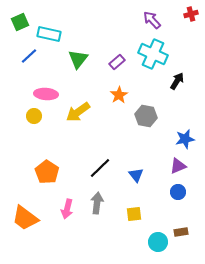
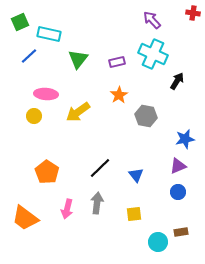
red cross: moved 2 px right, 1 px up; rotated 24 degrees clockwise
purple rectangle: rotated 28 degrees clockwise
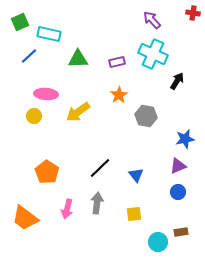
green triangle: rotated 50 degrees clockwise
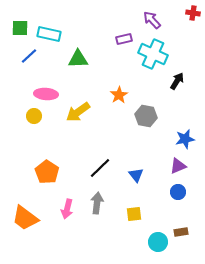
green square: moved 6 px down; rotated 24 degrees clockwise
purple rectangle: moved 7 px right, 23 px up
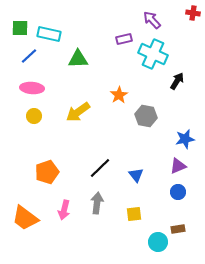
pink ellipse: moved 14 px left, 6 px up
orange pentagon: rotated 20 degrees clockwise
pink arrow: moved 3 px left, 1 px down
brown rectangle: moved 3 px left, 3 px up
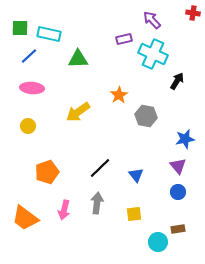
yellow circle: moved 6 px left, 10 px down
purple triangle: rotated 48 degrees counterclockwise
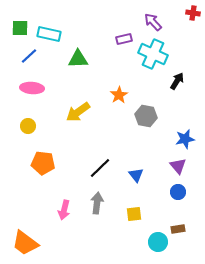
purple arrow: moved 1 px right, 2 px down
orange pentagon: moved 4 px left, 9 px up; rotated 25 degrees clockwise
orange trapezoid: moved 25 px down
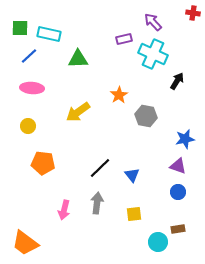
purple triangle: rotated 30 degrees counterclockwise
blue triangle: moved 4 px left
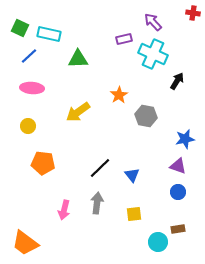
green square: rotated 24 degrees clockwise
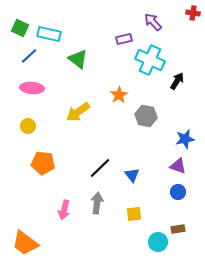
cyan cross: moved 3 px left, 6 px down
green triangle: rotated 40 degrees clockwise
